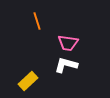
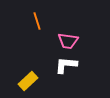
pink trapezoid: moved 2 px up
white L-shape: rotated 10 degrees counterclockwise
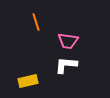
orange line: moved 1 px left, 1 px down
yellow rectangle: rotated 30 degrees clockwise
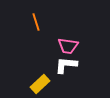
pink trapezoid: moved 5 px down
yellow rectangle: moved 12 px right, 3 px down; rotated 30 degrees counterclockwise
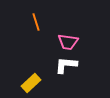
pink trapezoid: moved 4 px up
yellow rectangle: moved 9 px left, 1 px up
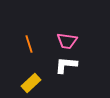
orange line: moved 7 px left, 22 px down
pink trapezoid: moved 1 px left, 1 px up
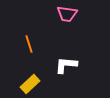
pink trapezoid: moved 27 px up
yellow rectangle: moved 1 px left, 1 px down
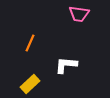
pink trapezoid: moved 12 px right
orange line: moved 1 px right, 1 px up; rotated 42 degrees clockwise
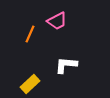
pink trapezoid: moved 22 px left, 7 px down; rotated 35 degrees counterclockwise
orange line: moved 9 px up
